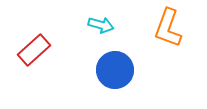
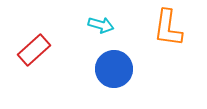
orange L-shape: rotated 12 degrees counterclockwise
blue circle: moved 1 px left, 1 px up
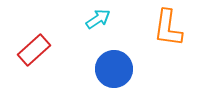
cyan arrow: moved 3 px left, 6 px up; rotated 50 degrees counterclockwise
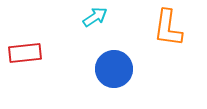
cyan arrow: moved 3 px left, 2 px up
red rectangle: moved 9 px left, 3 px down; rotated 36 degrees clockwise
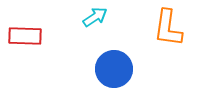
red rectangle: moved 17 px up; rotated 8 degrees clockwise
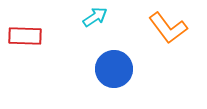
orange L-shape: rotated 45 degrees counterclockwise
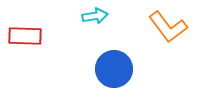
cyan arrow: moved 1 px up; rotated 25 degrees clockwise
orange L-shape: moved 1 px up
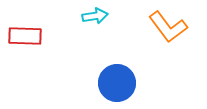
blue circle: moved 3 px right, 14 px down
